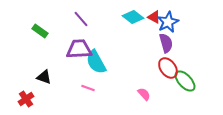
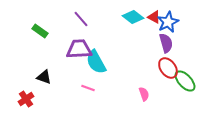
pink semicircle: rotated 24 degrees clockwise
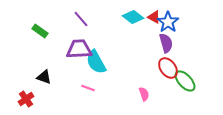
blue star: rotated 10 degrees counterclockwise
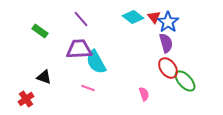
red triangle: rotated 24 degrees clockwise
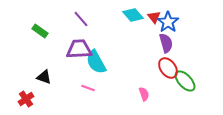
cyan diamond: moved 2 px up; rotated 10 degrees clockwise
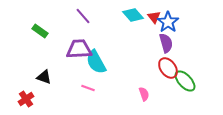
purple line: moved 2 px right, 3 px up
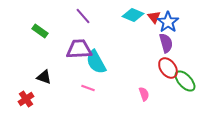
cyan diamond: rotated 25 degrees counterclockwise
